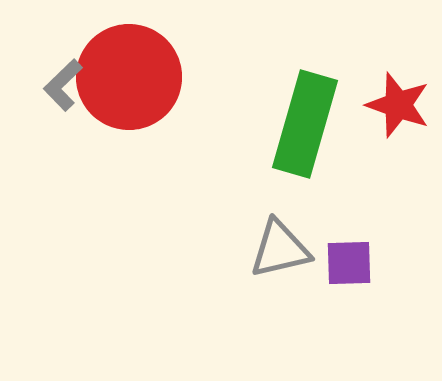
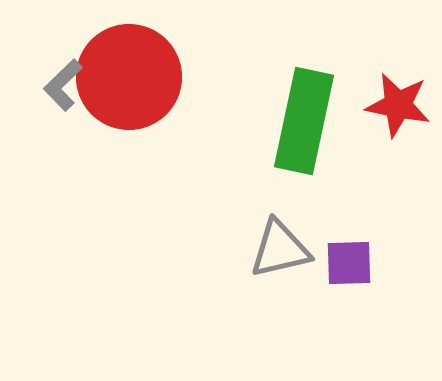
red star: rotated 8 degrees counterclockwise
green rectangle: moved 1 px left, 3 px up; rotated 4 degrees counterclockwise
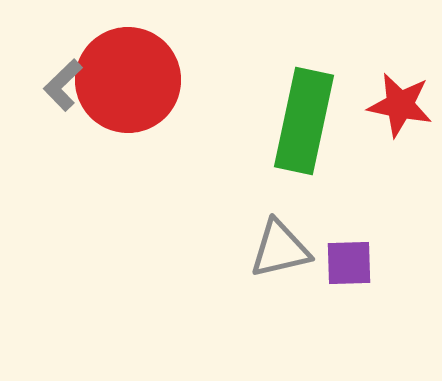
red circle: moved 1 px left, 3 px down
red star: moved 2 px right
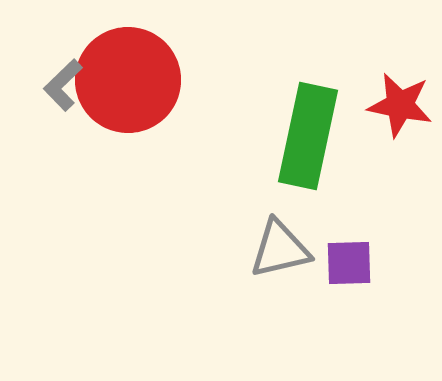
green rectangle: moved 4 px right, 15 px down
